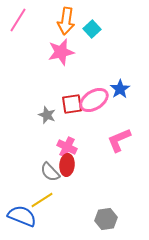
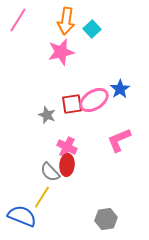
yellow line: moved 3 px up; rotated 25 degrees counterclockwise
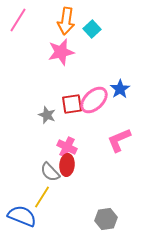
pink ellipse: rotated 12 degrees counterclockwise
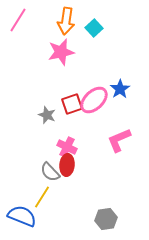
cyan square: moved 2 px right, 1 px up
red square: rotated 10 degrees counterclockwise
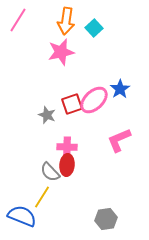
pink cross: rotated 24 degrees counterclockwise
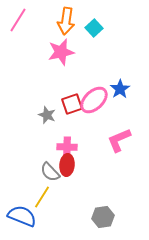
gray hexagon: moved 3 px left, 2 px up
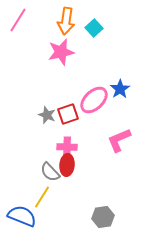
red square: moved 4 px left, 10 px down
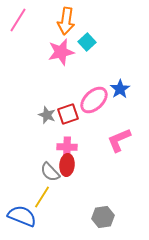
cyan square: moved 7 px left, 14 px down
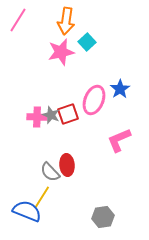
pink ellipse: rotated 24 degrees counterclockwise
gray star: moved 4 px right
pink cross: moved 30 px left, 30 px up
red ellipse: rotated 10 degrees counterclockwise
blue semicircle: moved 5 px right, 5 px up
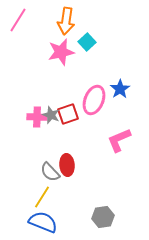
blue semicircle: moved 16 px right, 11 px down
